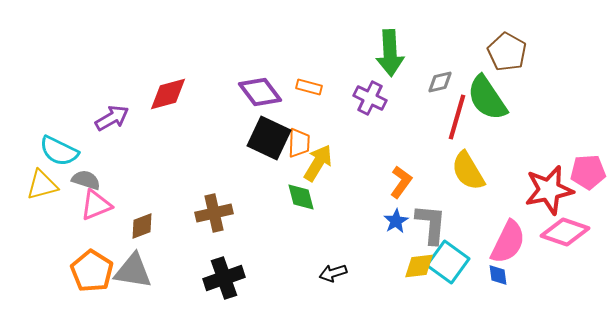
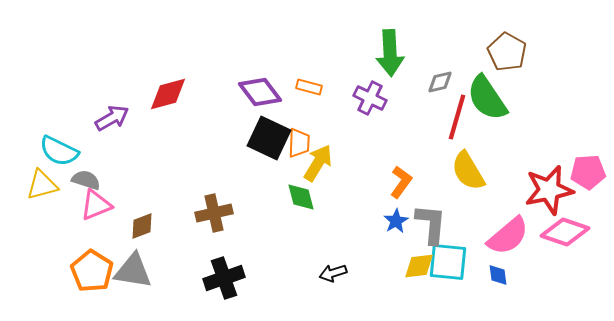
pink semicircle: moved 6 px up; rotated 24 degrees clockwise
cyan square: rotated 30 degrees counterclockwise
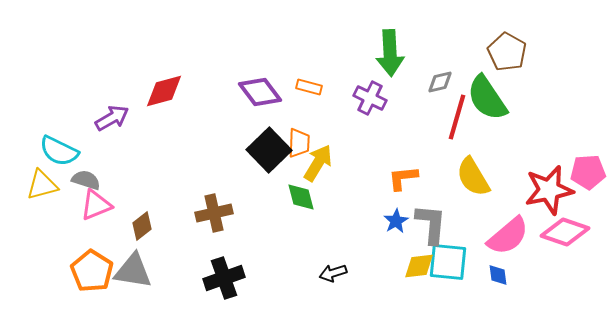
red diamond: moved 4 px left, 3 px up
black square: moved 12 px down; rotated 21 degrees clockwise
yellow semicircle: moved 5 px right, 6 px down
orange L-shape: moved 2 px right, 4 px up; rotated 132 degrees counterclockwise
brown diamond: rotated 16 degrees counterclockwise
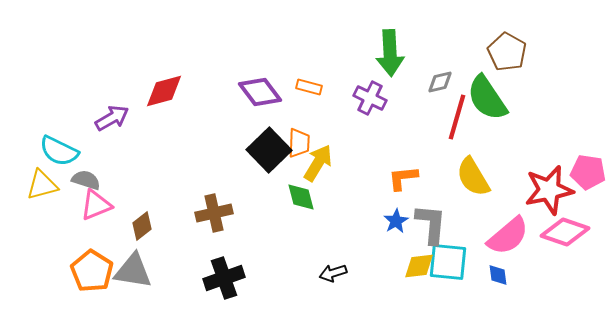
pink pentagon: rotated 12 degrees clockwise
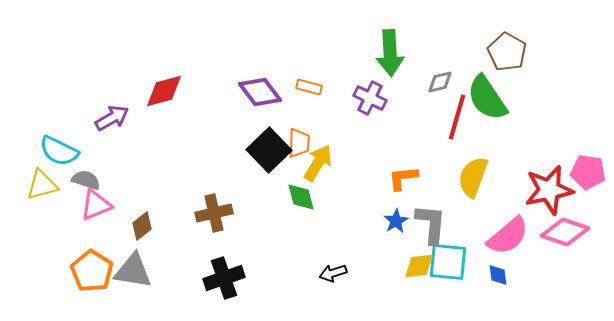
yellow semicircle: rotated 51 degrees clockwise
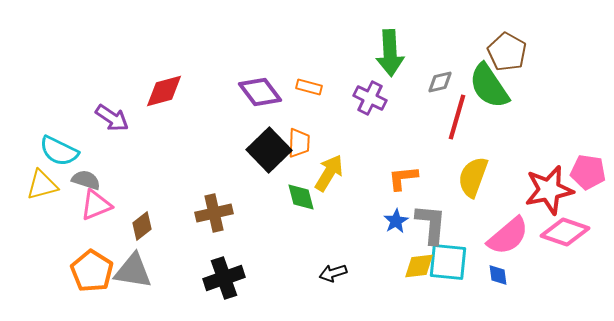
green semicircle: moved 2 px right, 12 px up
purple arrow: rotated 64 degrees clockwise
yellow arrow: moved 11 px right, 10 px down
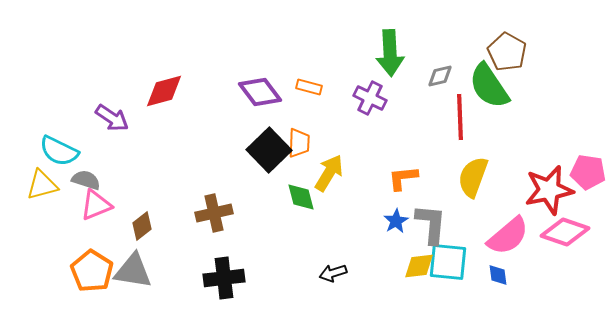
gray diamond: moved 6 px up
red line: moved 3 px right; rotated 18 degrees counterclockwise
black cross: rotated 12 degrees clockwise
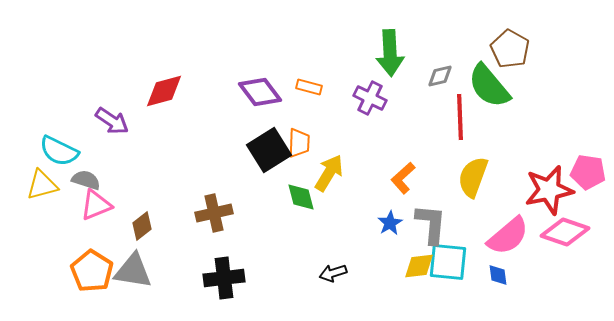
brown pentagon: moved 3 px right, 3 px up
green semicircle: rotated 6 degrees counterclockwise
purple arrow: moved 3 px down
black square: rotated 12 degrees clockwise
orange L-shape: rotated 36 degrees counterclockwise
blue star: moved 6 px left, 2 px down
